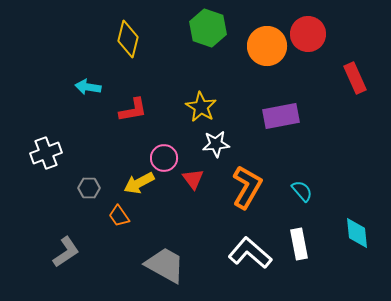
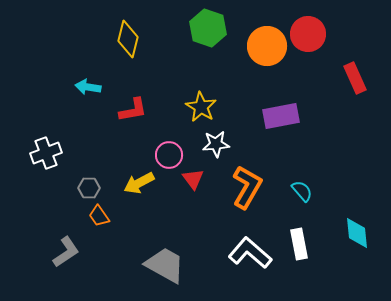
pink circle: moved 5 px right, 3 px up
orange trapezoid: moved 20 px left
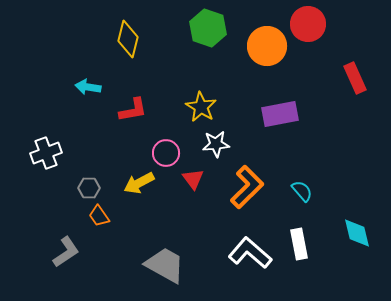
red circle: moved 10 px up
purple rectangle: moved 1 px left, 2 px up
pink circle: moved 3 px left, 2 px up
orange L-shape: rotated 15 degrees clockwise
cyan diamond: rotated 8 degrees counterclockwise
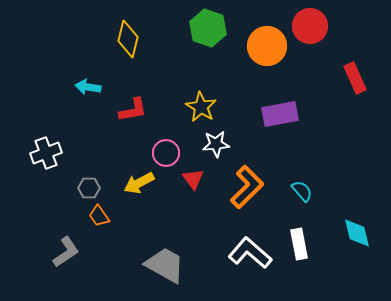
red circle: moved 2 px right, 2 px down
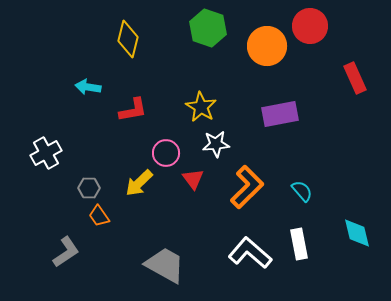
white cross: rotated 8 degrees counterclockwise
yellow arrow: rotated 16 degrees counterclockwise
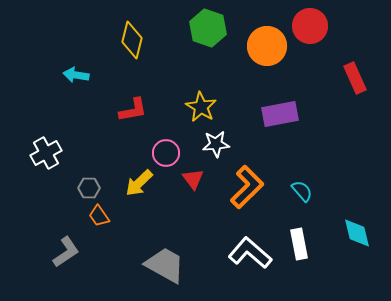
yellow diamond: moved 4 px right, 1 px down
cyan arrow: moved 12 px left, 12 px up
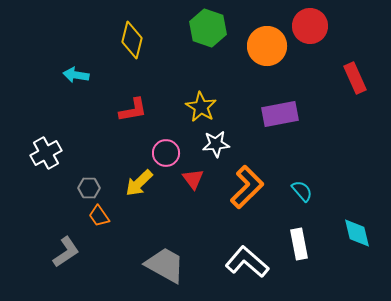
white L-shape: moved 3 px left, 9 px down
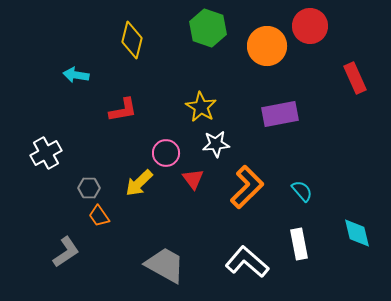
red L-shape: moved 10 px left
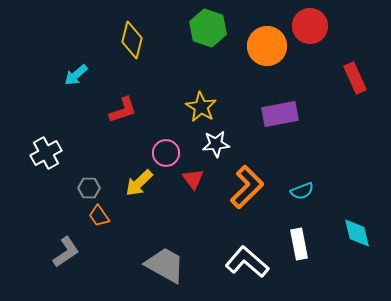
cyan arrow: rotated 50 degrees counterclockwise
red L-shape: rotated 8 degrees counterclockwise
cyan semicircle: rotated 110 degrees clockwise
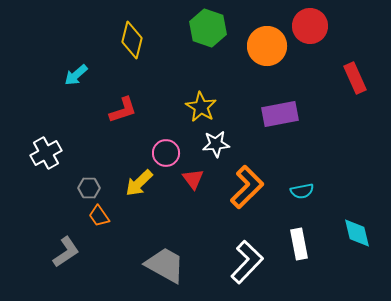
cyan semicircle: rotated 10 degrees clockwise
white L-shape: rotated 93 degrees clockwise
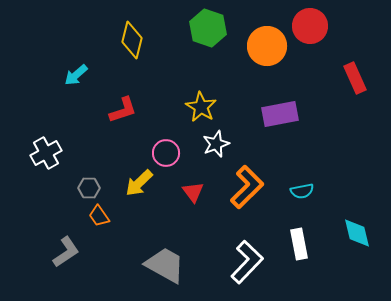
white star: rotated 16 degrees counterclockwise
red triangle: moved 13 px down
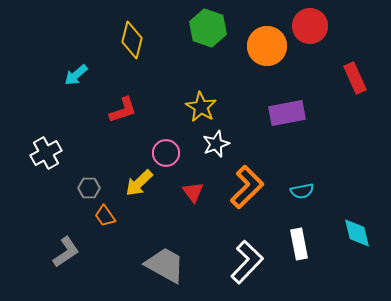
purple rectangle: moved 7 px right, 1 px up
orange trapezoid: moved 6 px right
